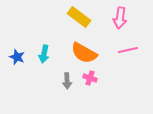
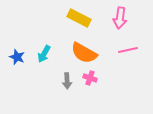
yellow rectangle: moved 1 px down; rotated 10 degrees counterclockwise
cyan arrow: rotated 18 degrees clockwise
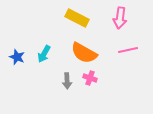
yellow rectangle: moved 2 px left
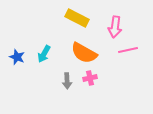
pink arrow: moved 5 px left, 9 px down
pink cross: rotated 32 degrees counterclockwise
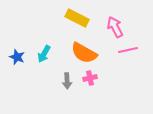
pink arrow: rotated 145 degrees clockwise
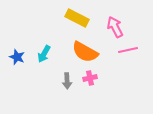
orange semicircle: moved 1 px right, 1 px up
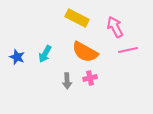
cyan arrow: moved 1 px right
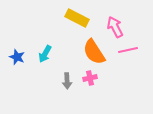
orange semicircle: moved 9 px right; rotated 28 degrees clockwise
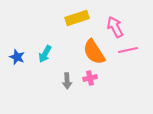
yellow rectangle: rotated 45 degrees counterclockwise
